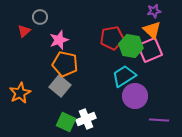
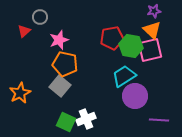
pink square: rotated 10 degrees clockwise
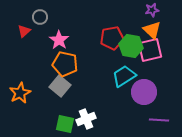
purple star: moved 2 px left, 1 px up
pink star: rotated 18 degrees counterclockwise
purple circle: moved 9 px right, 4 px up
green square: moved 1 px left, 2 px down; rotated 12 degrees counterclockwise
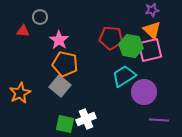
red triangle: moved 1 px left; rotated 48 degrees clockwise
red pentagon: moved 1 px left; rotated 15 degrees clockwise
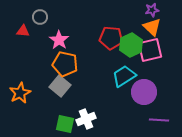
orange triangle: moved 3 px up
green hexagon: moved 1 px up; rotated 25 degrees clockwise
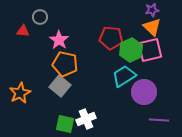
green hexagon: moved 5 px down
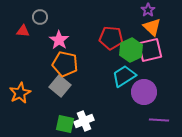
purple star: moved 4 px left; rotated 24 degrees counterclockwise
white cross: moved 2 px left, 2 px down
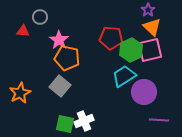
orange pentagon: moved 2 px right, 6 px up
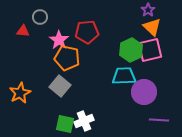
red pentagon: moved 24 px left, 6 px up; rotated 10 degrees counterclockwise
cyan trapezoid: rotated 30 degrees clockwise
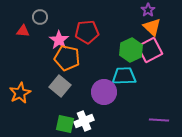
pink square: rotated 15 degrees counterclockwise
purple circle: moved 40 px left
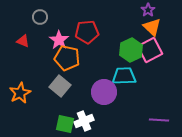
red triangle: moved 10 px down; rotated 16 degrees clockwise
